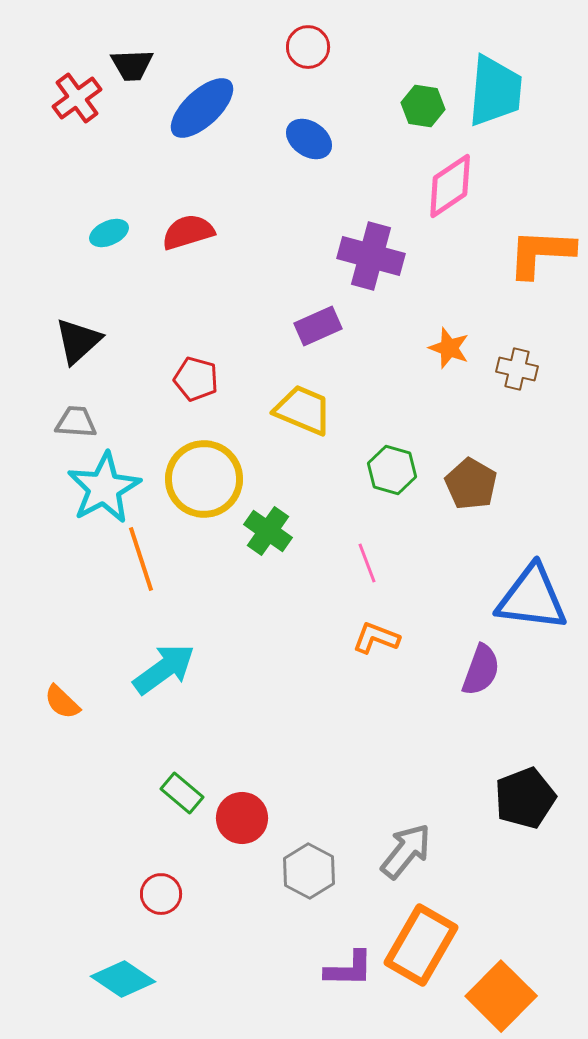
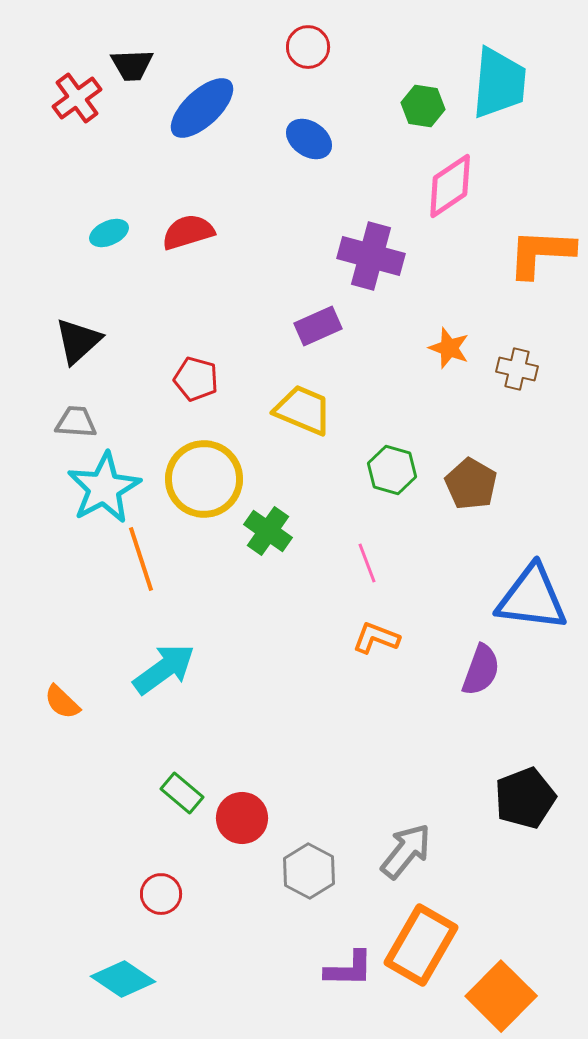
cyan trapezoid at (495, 91): moved 4 px right, 8 px up
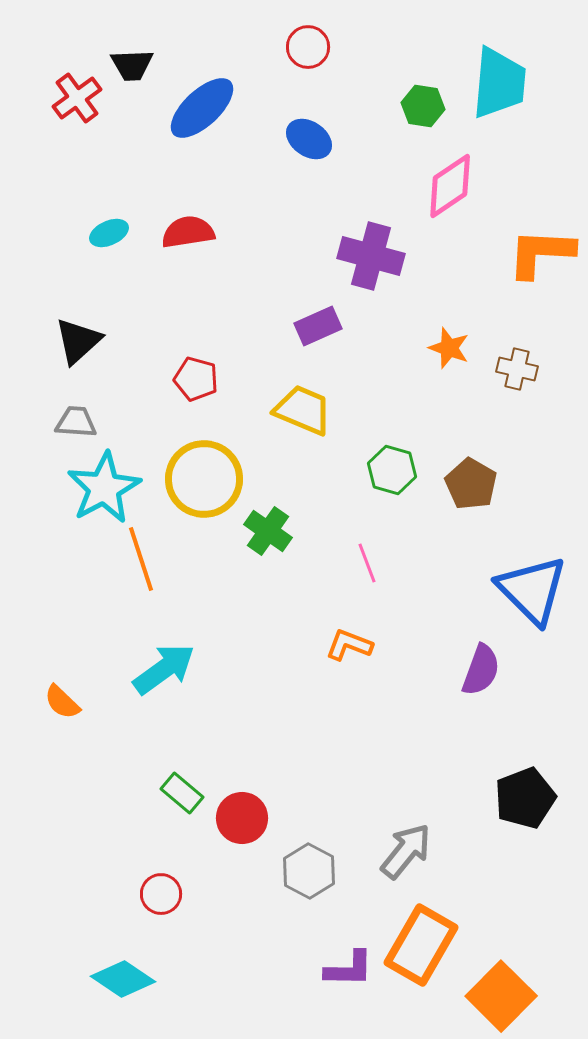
red semicircle at (188, 232): rotated 8 degrees clockwise
blue triangle at (532, 598): moved 8 px up; rotated 38 degrees clockwise
orange L-shape at (376, 638): moved 27 px left, 7 px down
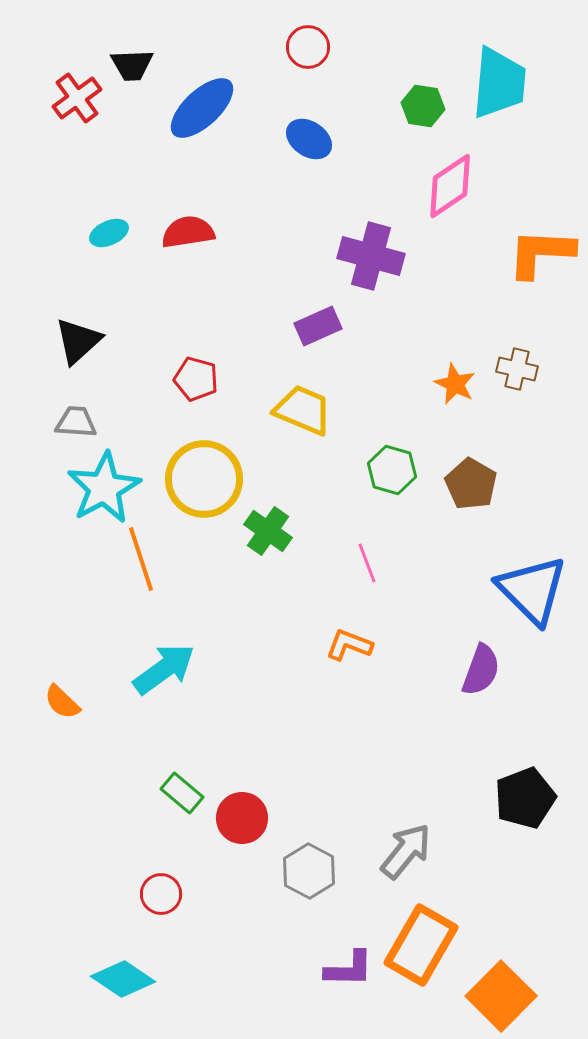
orange star at (449, 348): moved 6 px right, 36 px down; rotated 6 degrees clockwise
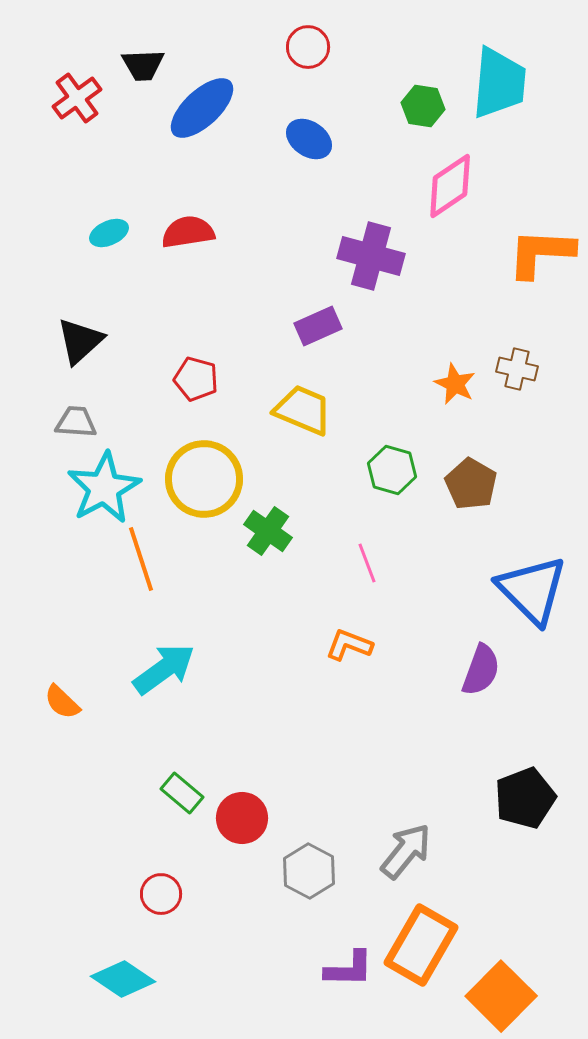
black trapezoid at (132, 65): moved 11 px right
black triangle at (78, 341): moved 2 px right
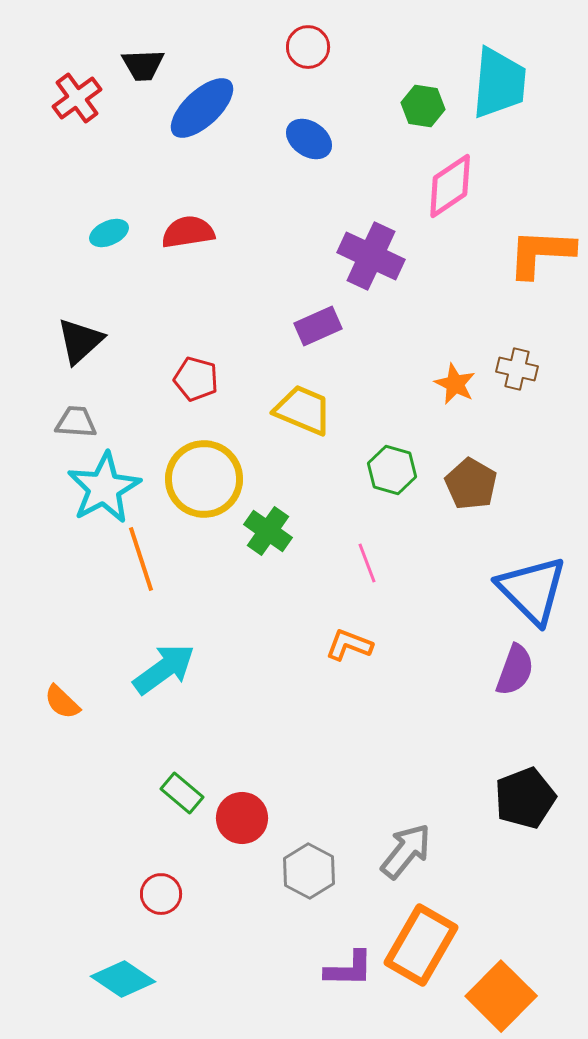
purple cross at (371, 256): rotated 10 degrees clockwise
purple semicircle at (481, 670): moved 34 px right
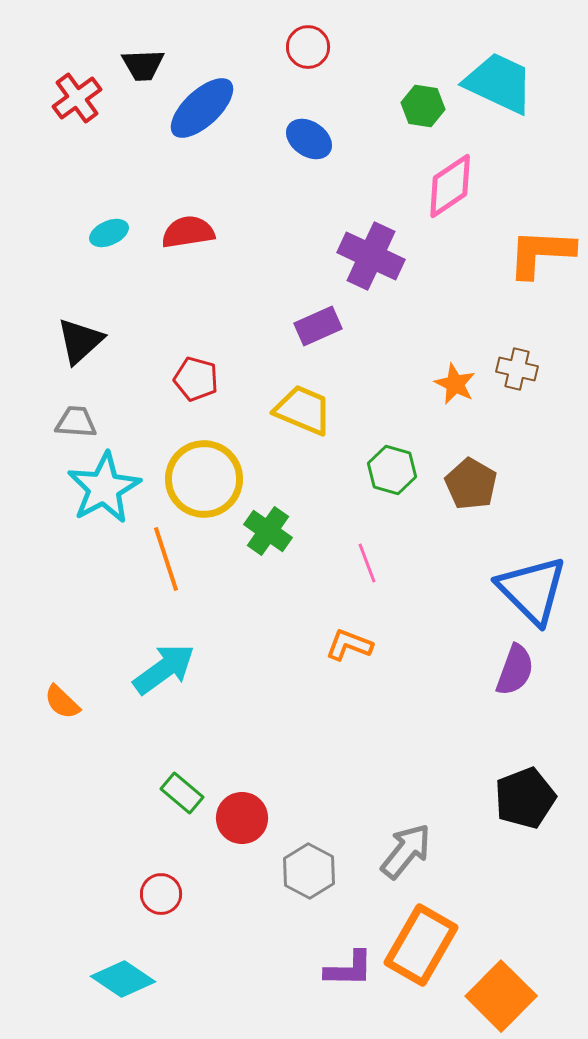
cyan trapezoid at (499, 83): rotated 70 degrees counterclockwise
orange line at (141, 559): moved 25 px right
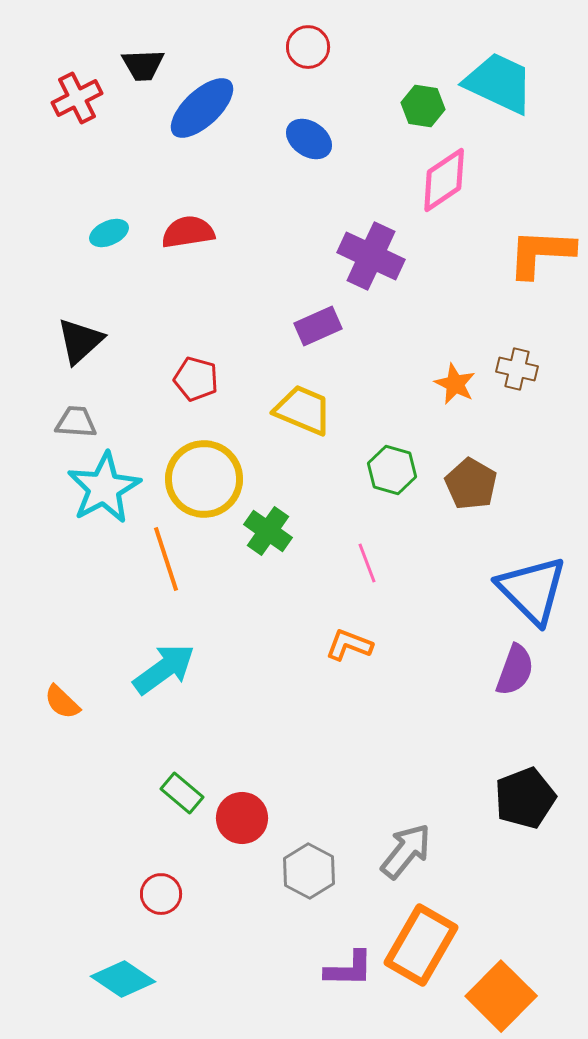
red cross at (77, 98): rotated 9 degrees clockwise
pink diamond at (450, 186): moved 6 px left, 6 px up
